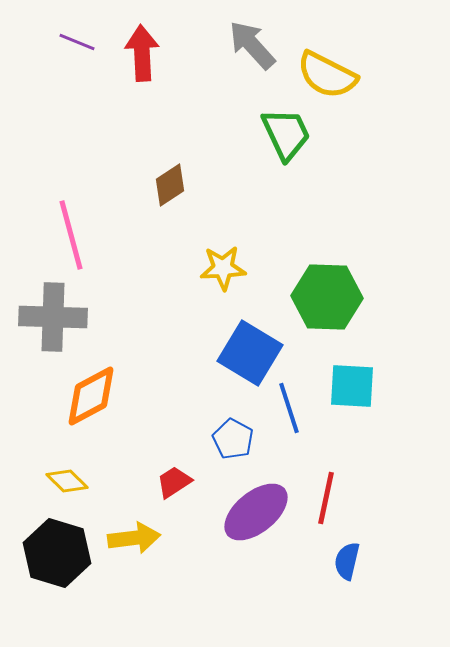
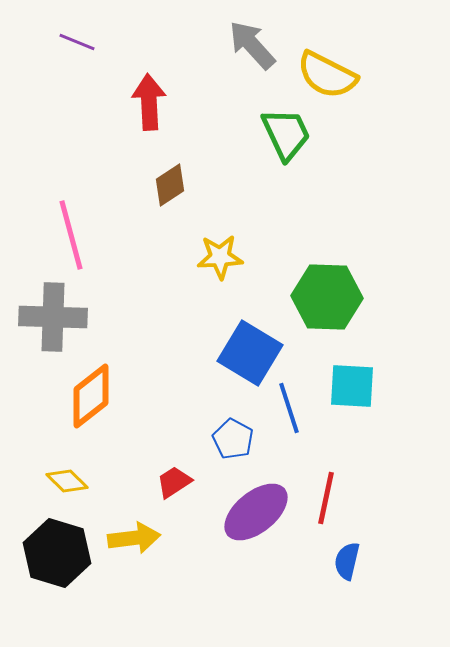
red arrow: moved 7 px right, 49 px down
yellow star: moved 3 px left, 11 px up
orange diamond: rotated 10 degrees counterclockwise
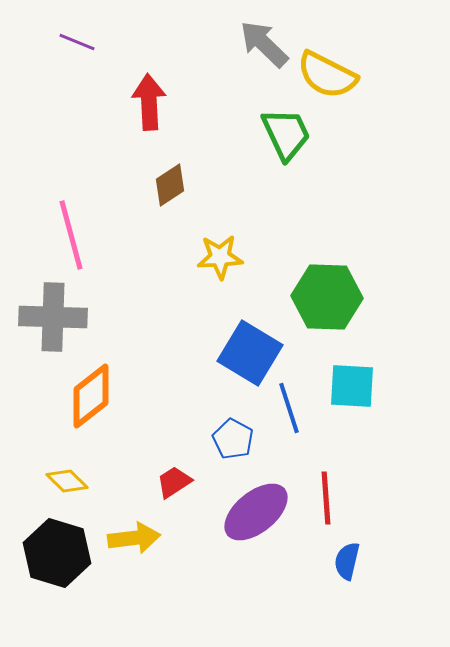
gray arrow: moved 12 px right, 1 px up; rotated 4 degrees counterclockwise
red line: rotated 16 degrees counterclockwise
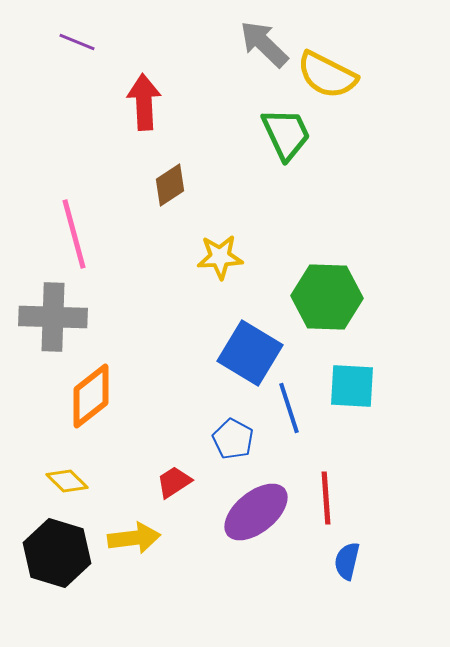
red arrow: moved 5 px left
pink line: moved 3 px right, 1 px up
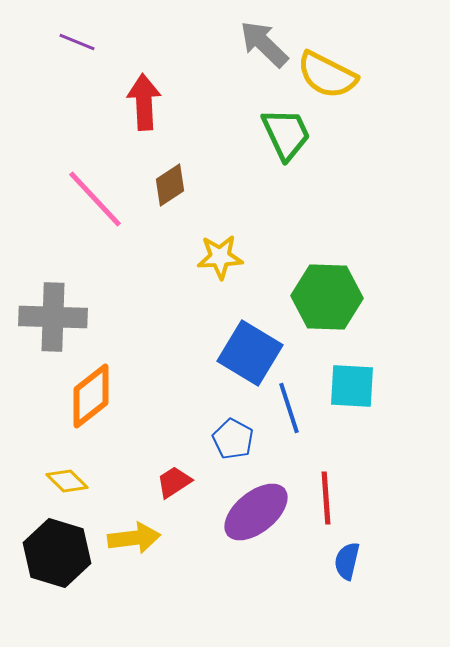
pink line: moved 21 px right, 35 px up; rotated 28 degrees counterclockwise
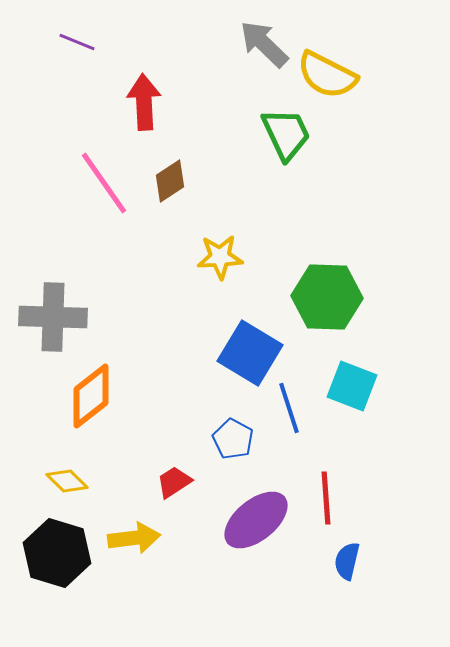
brown diamond: moved 4 px up
pink line: moved 9 px right, 16 px up; rotated 8 degrees clockwise
cyan square: rotated 18 degrees clockwise
purple ellipse: moved 8 px down
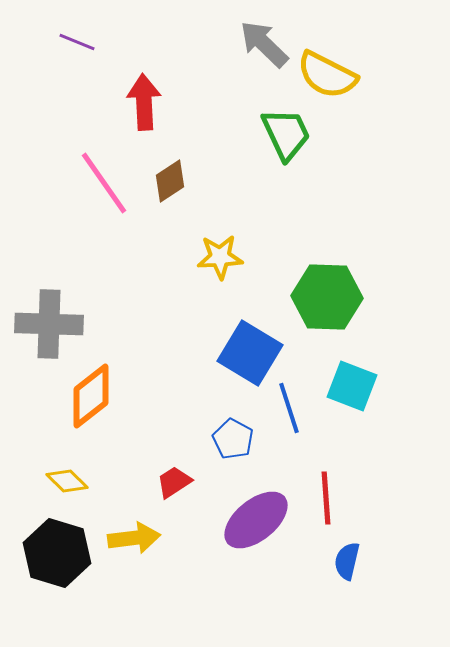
gray cross: moved 4 px left, 7 px down
